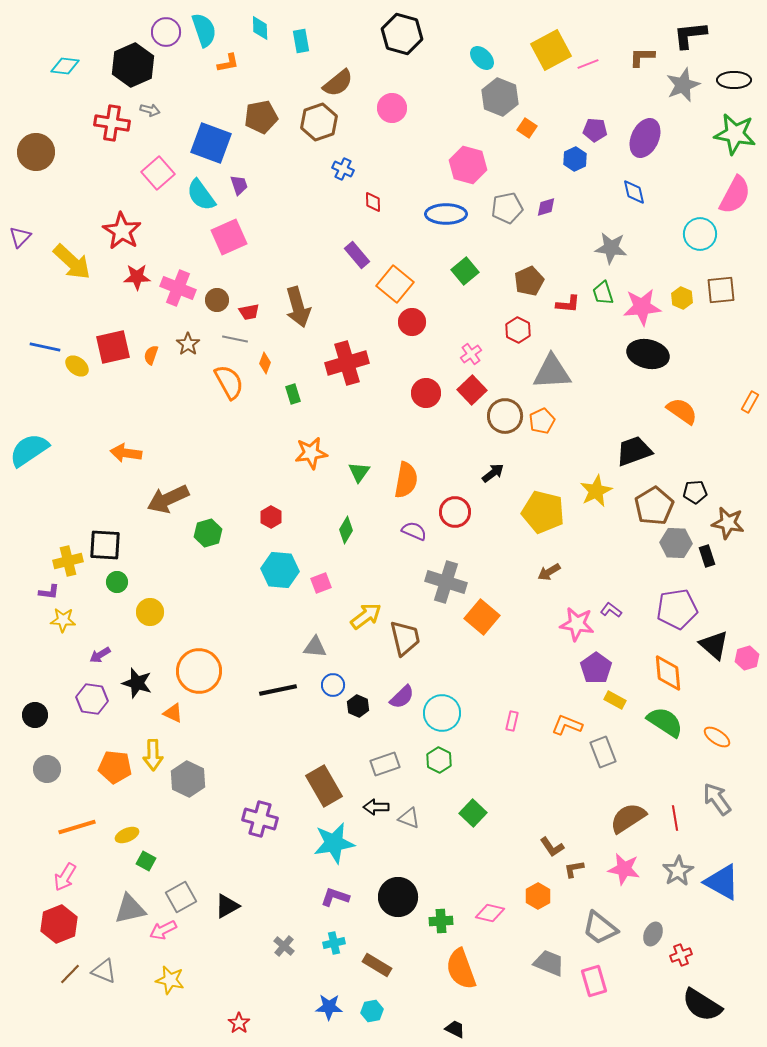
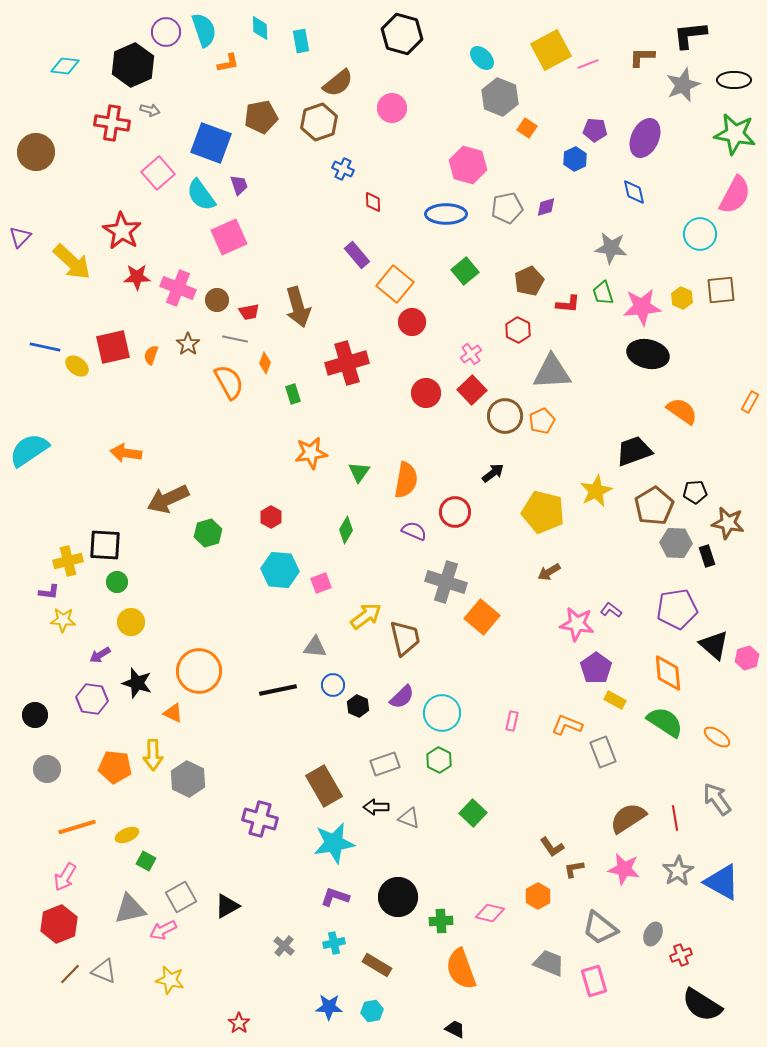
yellow circle at (150, 612): moved 19 px left, 10 px down
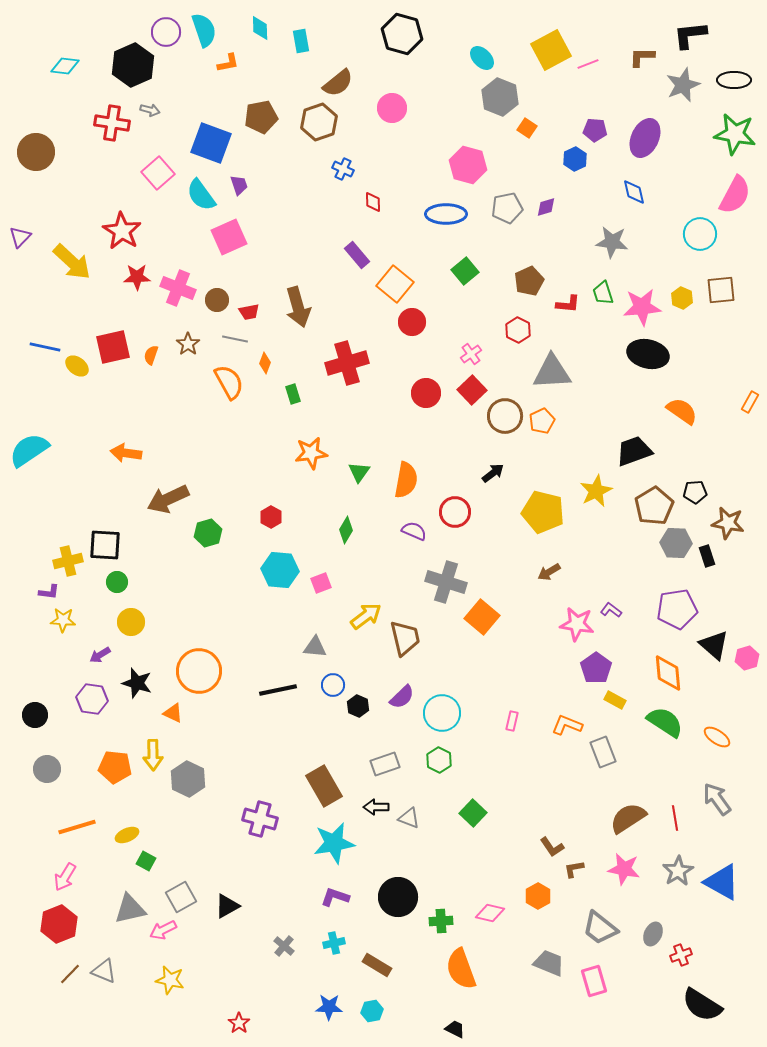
gray star at (611, 248): moved 1 px right, 6 px up
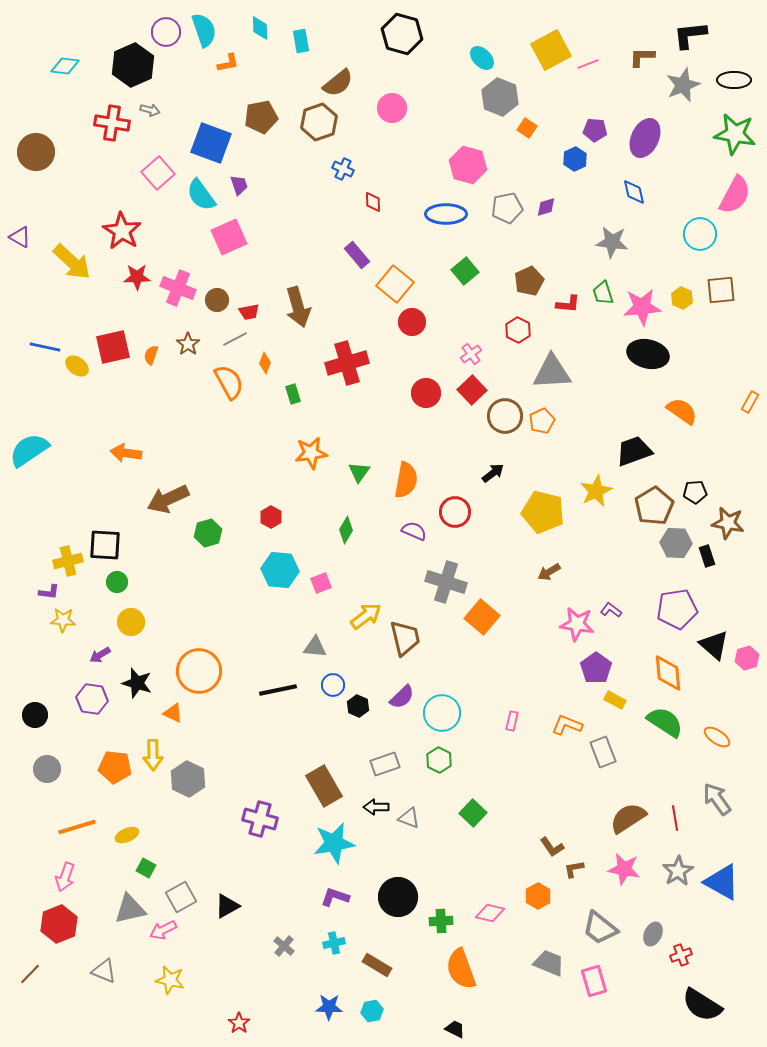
purple triangle at (20, 237): rotated 45 degrees counterclockwise
gray line at (235, 339): rotated 40 degrees counterclockwise
green square at (146, 861): moved 7 px down
pink arrow at (65, 877): rotated 12 degrees counterclockwise
brown line at (70, 974): moved 40 px left
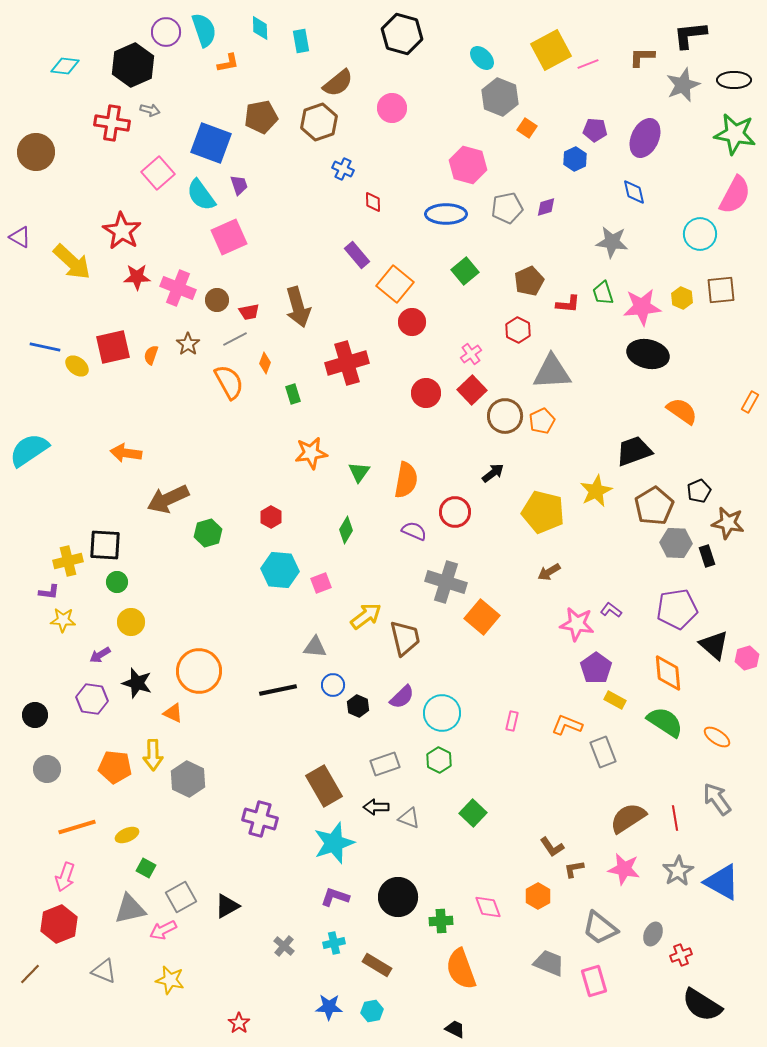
black pentagon at (695, 492): moved 4 px right, 1 px up; rotated 20 degrees counterclockwise
cyan star at (334, 843): rotated 9 degrees counterclockwise
pink diamond at (490, 913): moved 2 px left, 6 px up; rotated 56 degrees clockwise
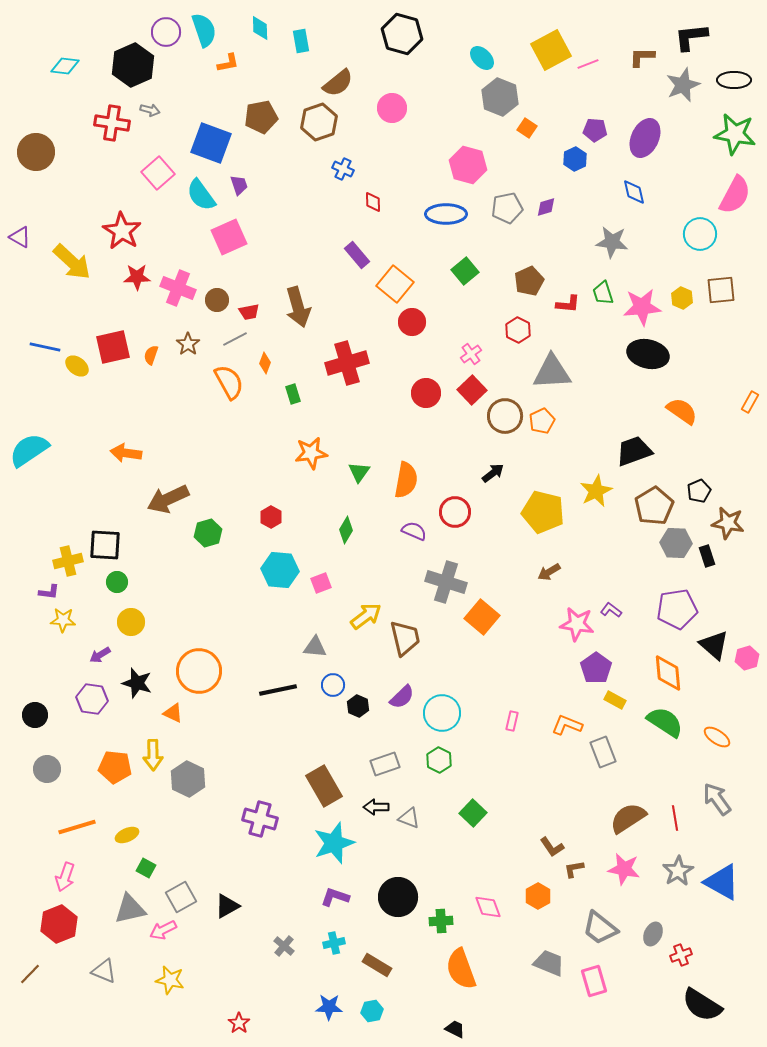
black L-shape at (690, 35): moved 1 px right, 2 px down
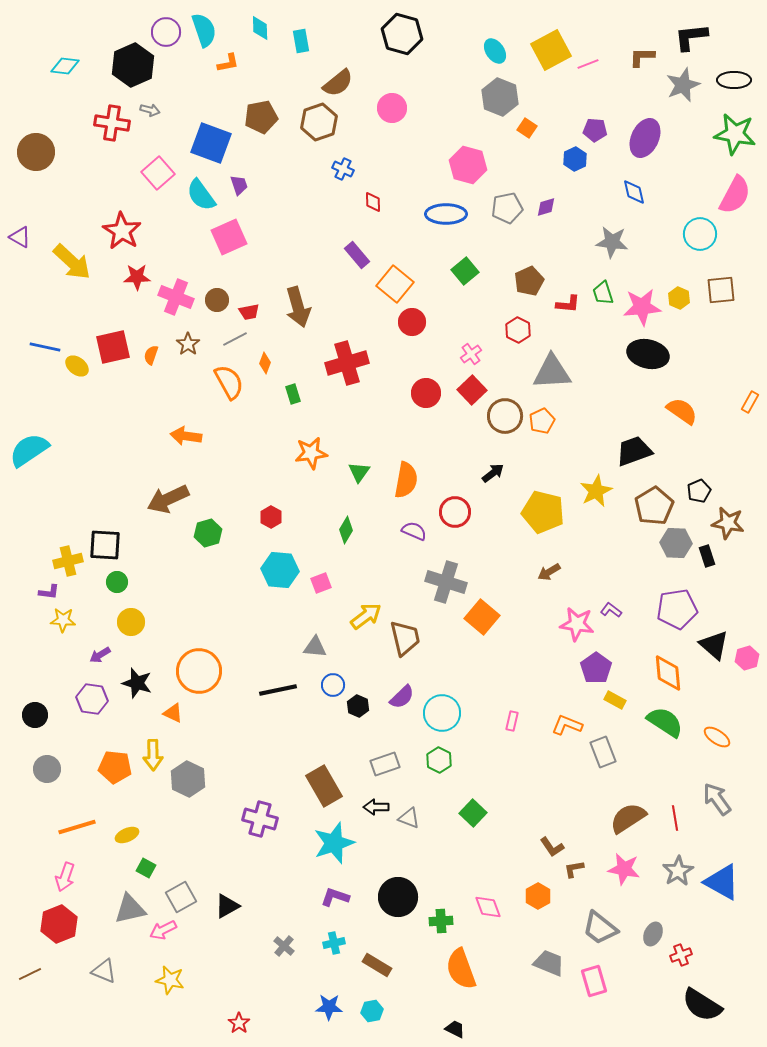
cyan ellipse at (482, 58): moved 13 px right, 7 px up; rotated 10 degrees clockwise
pink cross at (178, 288): moved 2 px left, 9 px down
yellow hexagon at (682, 298): moved 3 px left
orange arrow at (126, 453): moved 60 px right, 17 px up
brown line at (30, 974): rotated 20 degrees clockwise
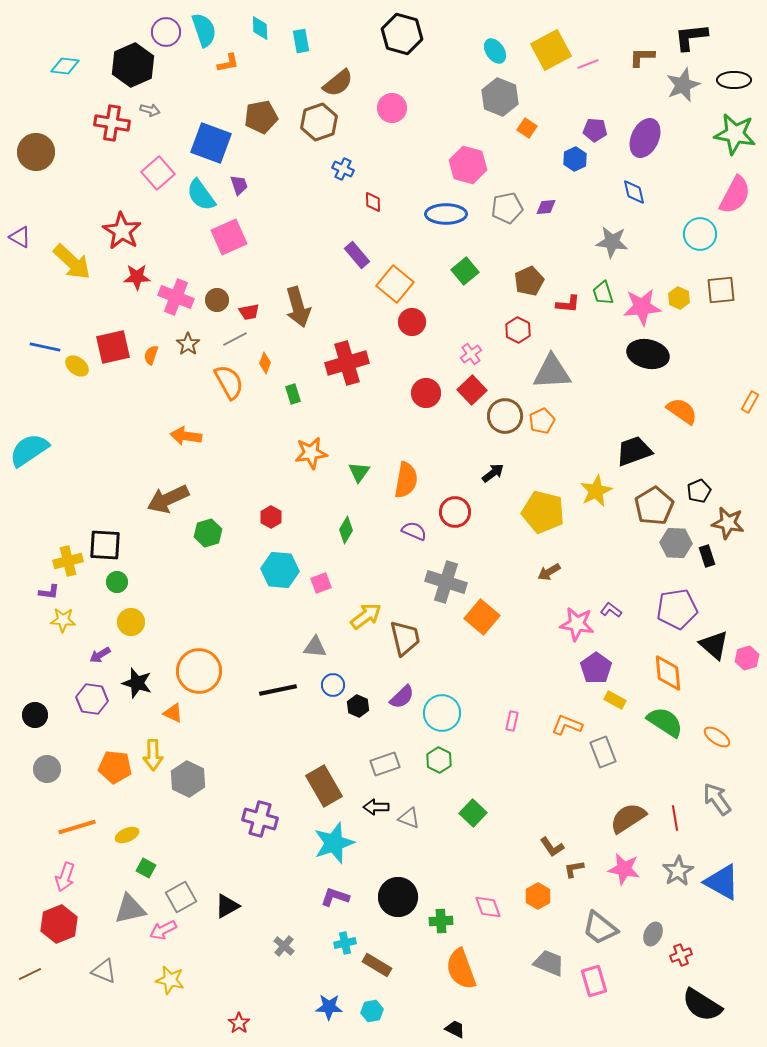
purple diamond at (546, 207): rotated 10 degrees clockwise
cyan cross at (334, 943): moved 11 px right
